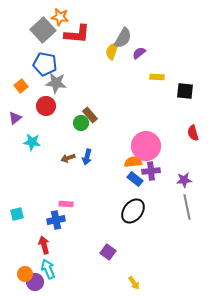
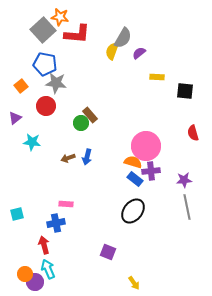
orange semicircle: rotated 24 degrees clockwise
blue cross: moved 3 px down
purple square: rotated 14 degrees counterclockwise
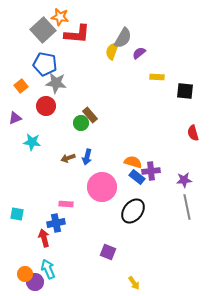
purple triangle: rotated 16 degrees clockwise
pink circle: moved 44 px left, 41 px down
blue rectangle: moved 2 px right, 2 px up
cyan square: rotated 24 degrees clockwise
red arrow: moved 7 px up
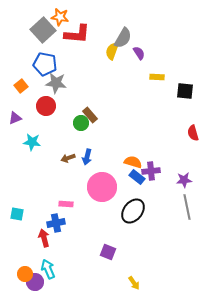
purple semicircle: rotated 96 degrees clockwise
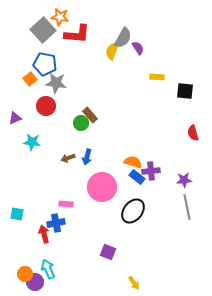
purple semicircle: moved 1 px left, 5 px up
orange square: moved 9 px right, 7 px up
red arrow: moved 4 px up
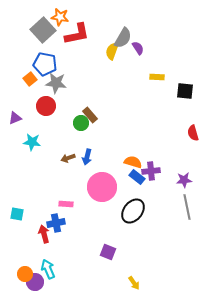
red L-shape: rotated 16 degrees counterclockwise
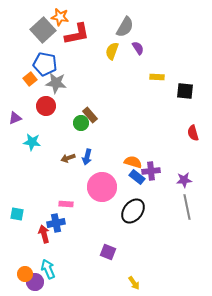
gray semicircle: moved 2 px right, 11 px up
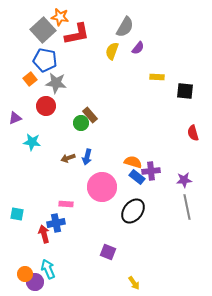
purple semicircle: rotated 72 degrees clockwise
blue pentagon: moved 4 px up
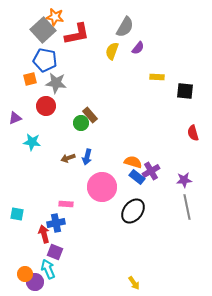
orange star: moved 5 px left
orange square: rotated 24 degrees clockwise
purple cross: rotated 24 degrees counterclockwise
purple square: moved 53 px left
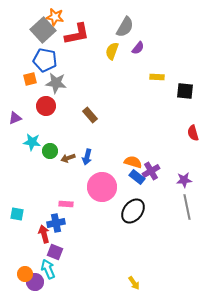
green circle: moved 31 px left, 28 px down
